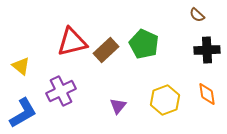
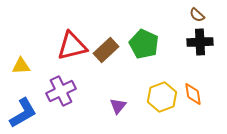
red triangle: moved 4 px down
black cross: moved 7 px left, 8 px up
yellow triangle: rotated 42 degrees counterclockwise
orange diamond: moved 14 px left
yellow hexagon: moved 3 px left, 3 px up
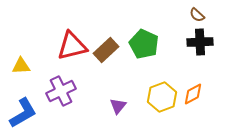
orange diamond: rotated 70 degrees clockwise
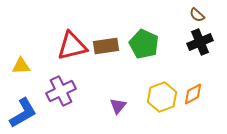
black cross: rotated 20 degrees counterclockwise
brown rectangle: moved 4 px up; rotated 35 degrees clockwise
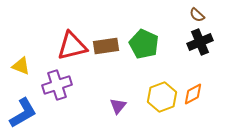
yellow triangle: rotated 24 degrees clockwise
purple cross: moved 4 px left, 6 px up; rotated 8 degrees clockwise
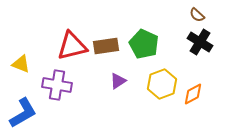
black cross: rotated 35 degrees counterclockwise
yellow triangle: moved 2 px up
purple cross: rotated 28 degrees clockwise
yellow hexagon: moved 13 px up
purple triangle: moved 25 px up; rotated 18 degrees clockwise
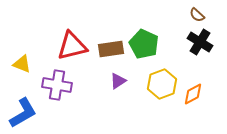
brown rectangle: moved 5 px right, 3 px down
yellow triangle: moved 1 px right
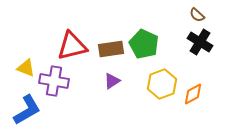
yellow triangle: moved 4 px right, 4 px down
purple triangle: moved 6 px left
purple cross: moved 3 px left, 4 px up
blue L-shape: moved 4 px right, 3 px up
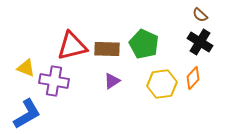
brown semicircle: moved 3 px right
brown rectangle: moved 4 px left; rotated 10 degrees clockwise
yellow hexagon: rotated 12 degrees clockwise
orange diamond: moved 16 px up; rotated 20 degrees counterclockwise
blue L-shape: moved 4 px down
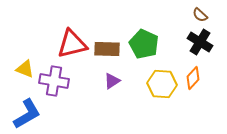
red triangle: moved 2 px up
yellow triangle: moved 1 px left, 1 px down
yellow hexagon: rotated 12 degrees clockwise
